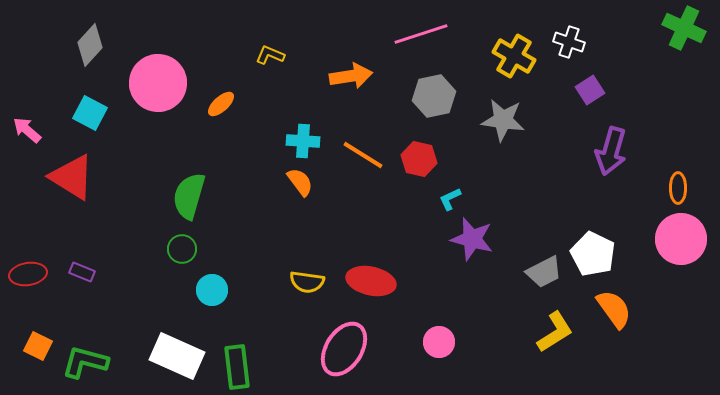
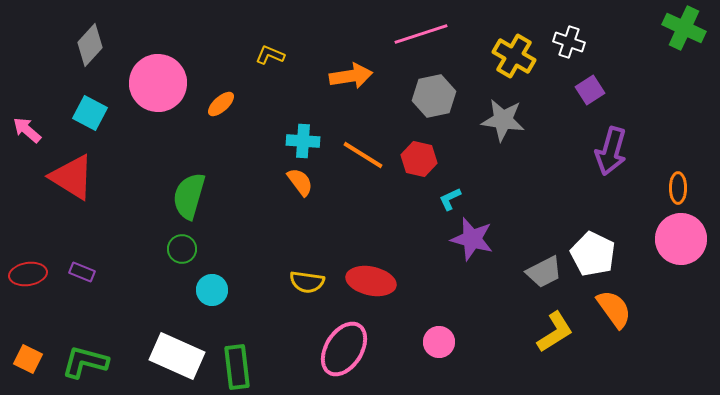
orange square at (38, 346): moved 10 px left, 13 px down
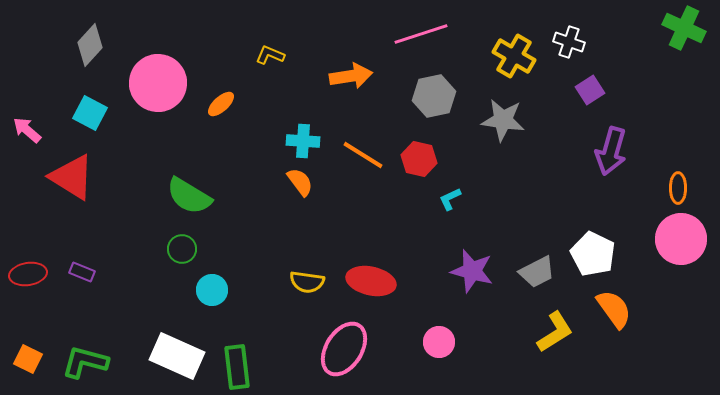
green semicircle at (189, 196): rotated 75 degrees counterclockwise
purple star at (472, 239): moved 32 px down
gray trapezoid at (544, 272): moved 7 px left
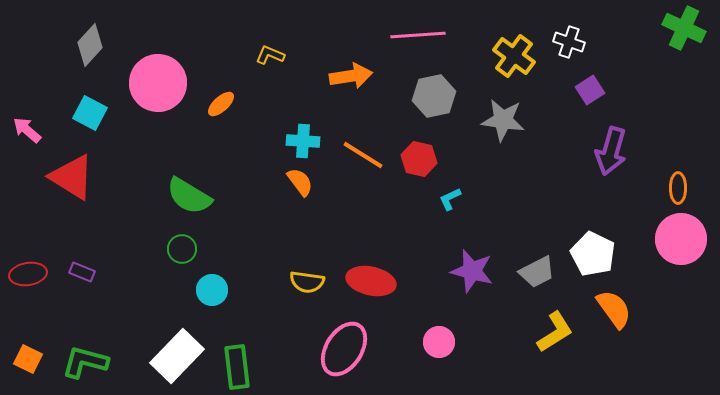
pink line at (421, 34): moved 3 px left, 1 px down; rotated 14 degrees clockwise
yellow cross at (514, 56): rotated 6 degrees clockwise
white rectangle at (177, 356): rotated 70 degrees counterclockwise
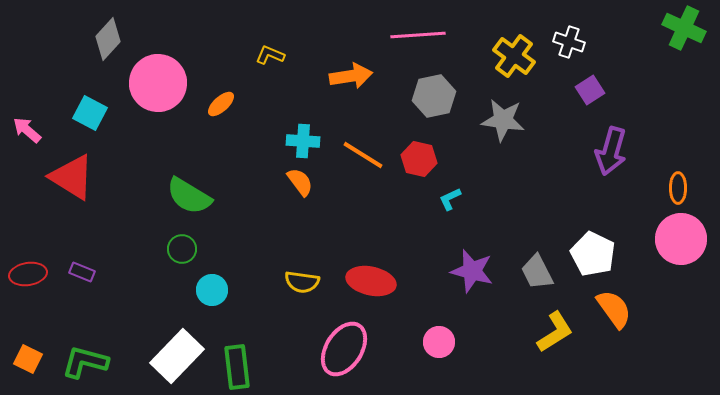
gray diamond at (90, 45): moved 18 px right, 6 px up
gray trapezoid at (537, 272): rotated 90 degrees clockwise
yellow semicircle at (307, 282): moved 5 px left
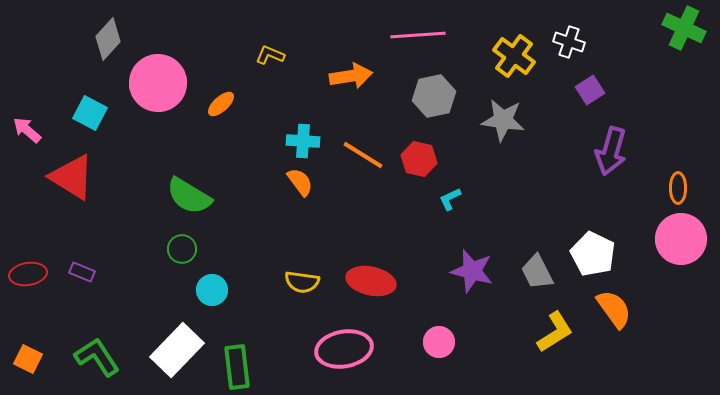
pink ellipse at (344, 349): rotated 48 degrees clockwise
white rectangle at (177, 356): moved 6 px up
green L-shape at (85, 362): moved 12 px right, 5 px up; rotated 42 degrees clockwise
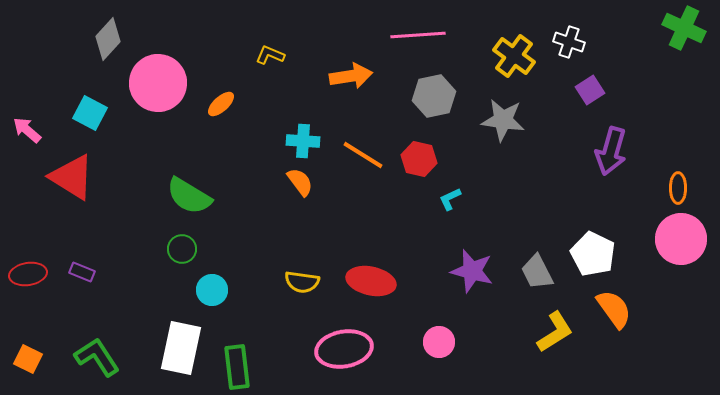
white rectangle at (177, 350): moved 4 px right, 2 px up; rotated 32 degrees counterclockwise
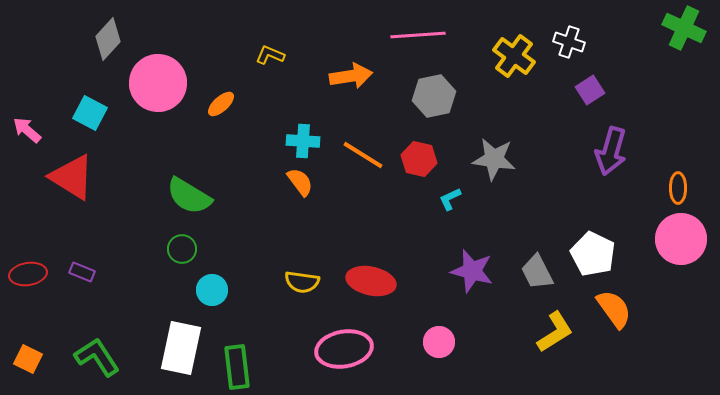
gray star at (503, 120): moved 9 px left, 39 px down
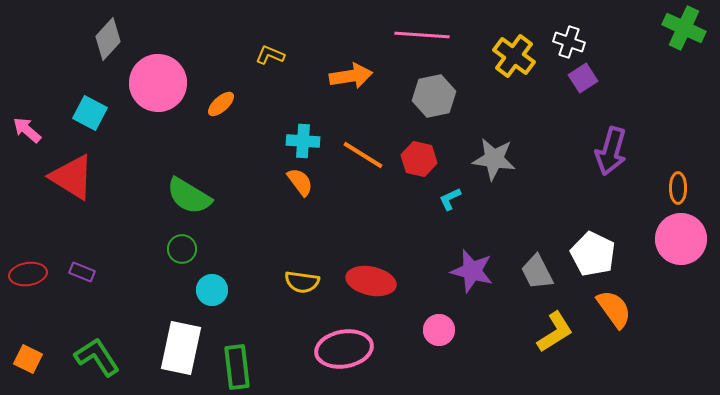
pink line at (418, 35): moved 4 px right; rotated 8 degrees clockwise
purple square at (590, 90): moved 7 px left, 12 px up
pink circle at (439, 342): moved 12 px up
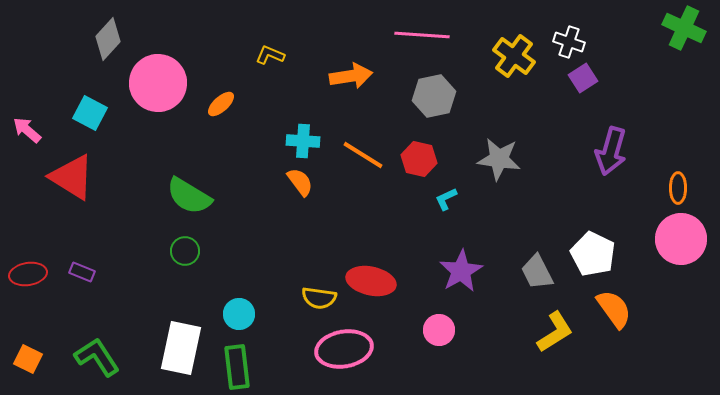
gray star at (494, 159): moved 5 px right
cyan L-shape at (450, 199): moved 4 px left
green circle at (182, 249): moved 3 px right, 2 px down
purple star at (472, 271): moved 11 px left; rotated 27 degrees clockwise
yellow semicircle at (302, 282): moved 17 px right, 16 px down
cyan circle at (212, 290): moved 27 px right, 24 px down
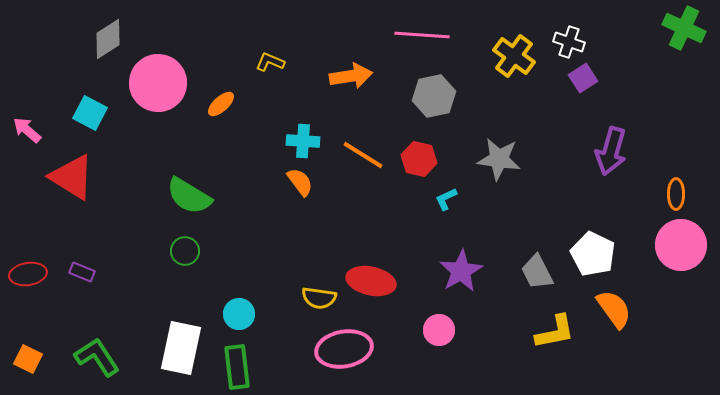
gray diamond at (108, 39): rotated 15 degrees clockwise
yellow L-shape at (270, 55): moved 7 px down
orange ellipse at (678, 188): moved 2 px left, 6 px down
pink circle at (681, 239): moved 6 px down
yellow L-shape at (555, 332): rotated 21 degrees clockwise
